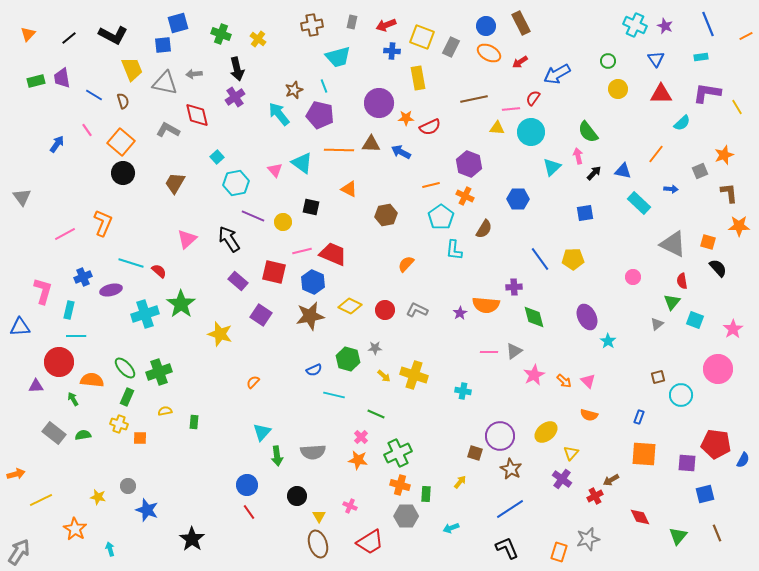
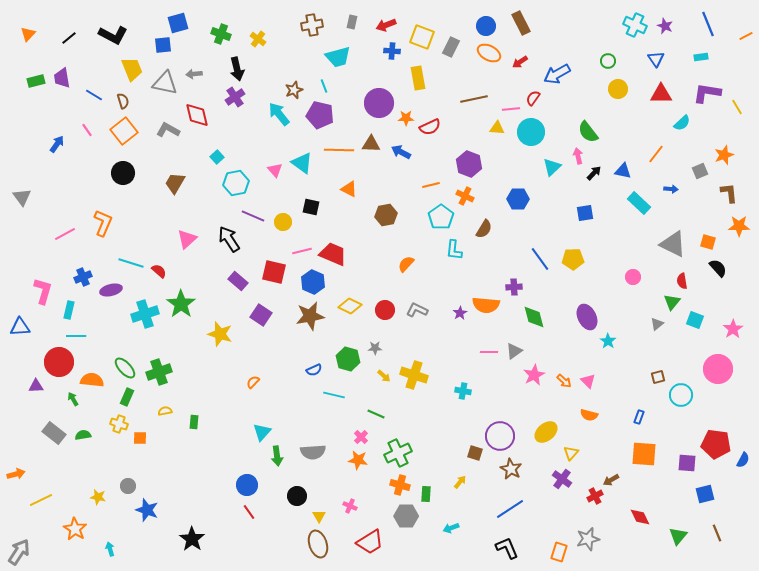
orange square at (121, 142): moved 3 px right, 11 px up; rotated 12 degrees clockwise
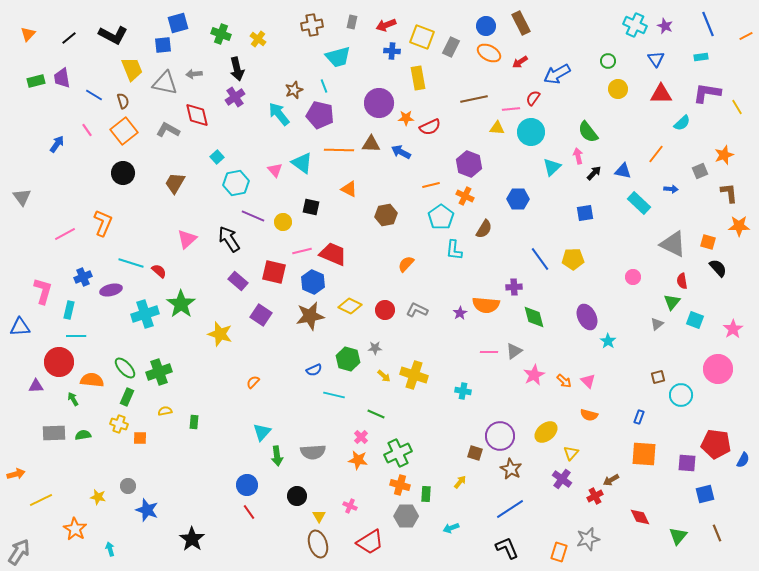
gray rectangle at (54, 433): rotated 40 degrees counterclockwise
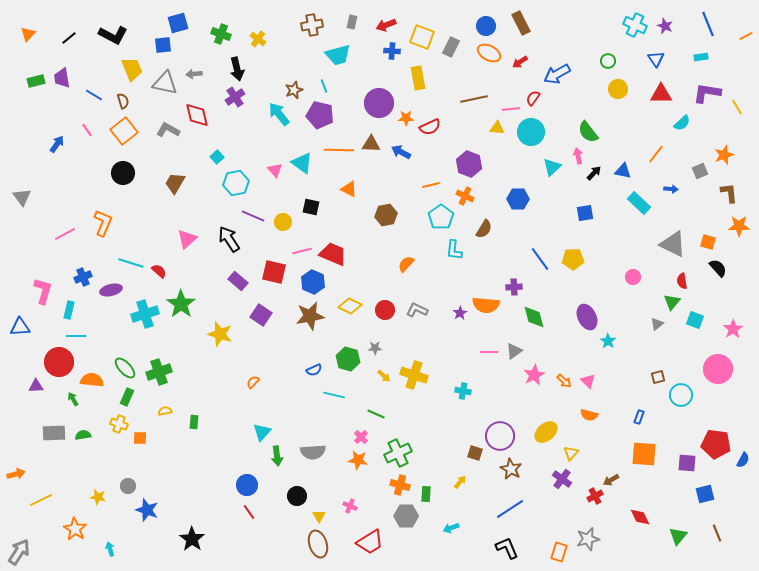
cyan trapezoid at (338, 57): moved 2 px up
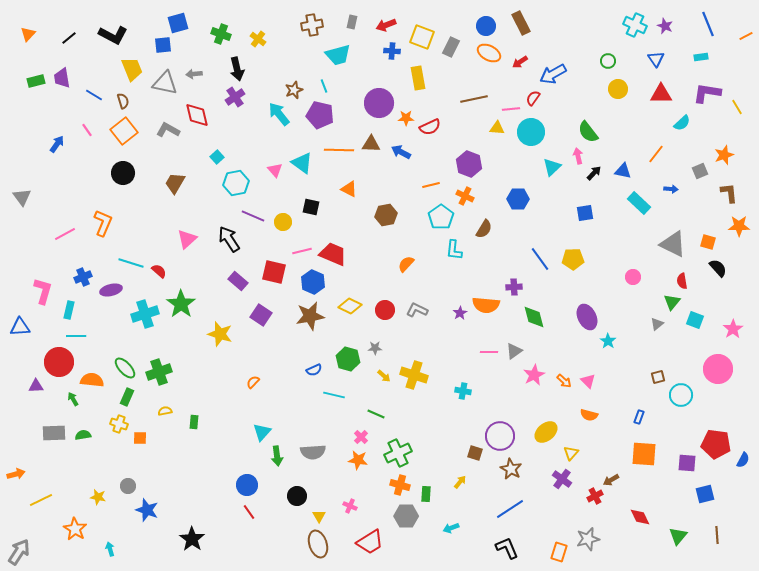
blue arrow at (557, 74): moved 4 px left
brown line at (717, 533): moved 2 px down; rotated 18 degrees clockwise
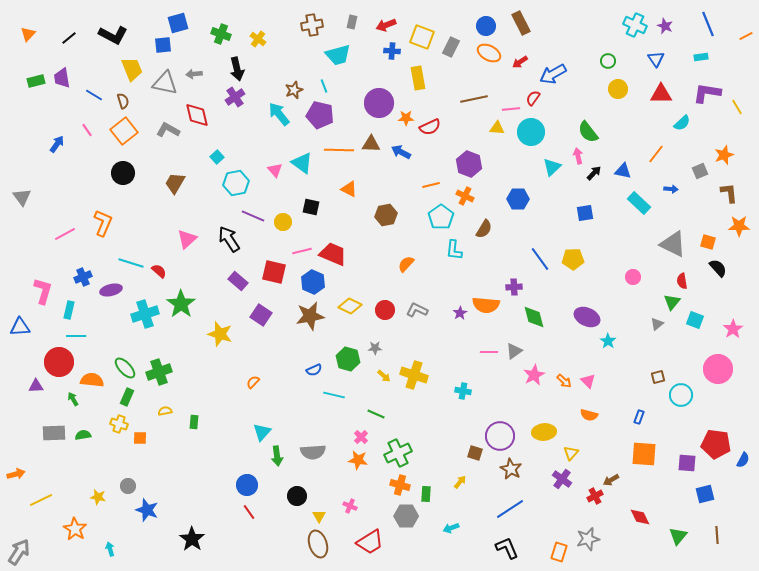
purple ellipse at (587, 317): rotated 40 degrees counterclockwise
yellow ellipse at (546, 432): moved 2 px left; rotated 35 degrees clockwise
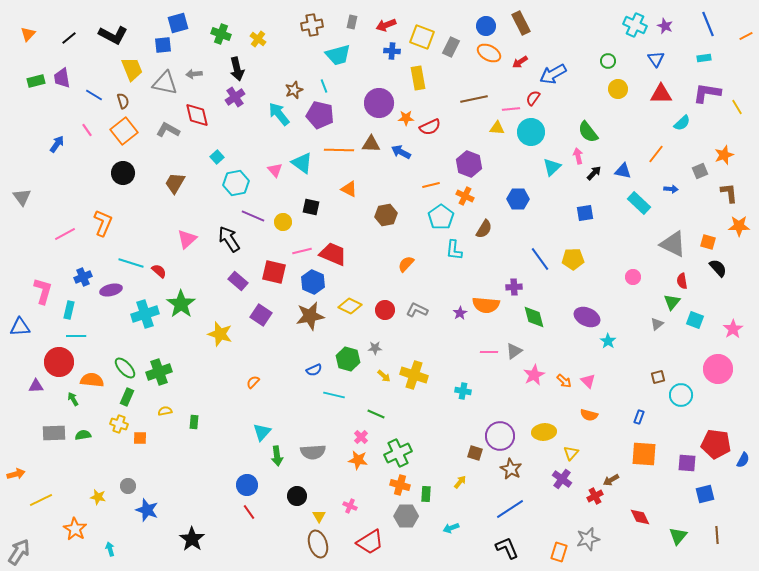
cyan rectangle at (701, 57): moved 3 px right, 1 px down
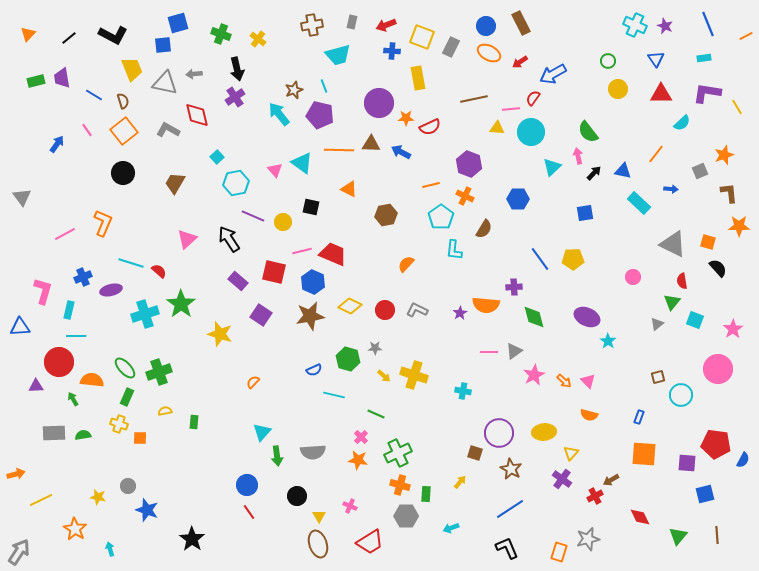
purple circle at (500, 436): moved 1 px left, 3 px up
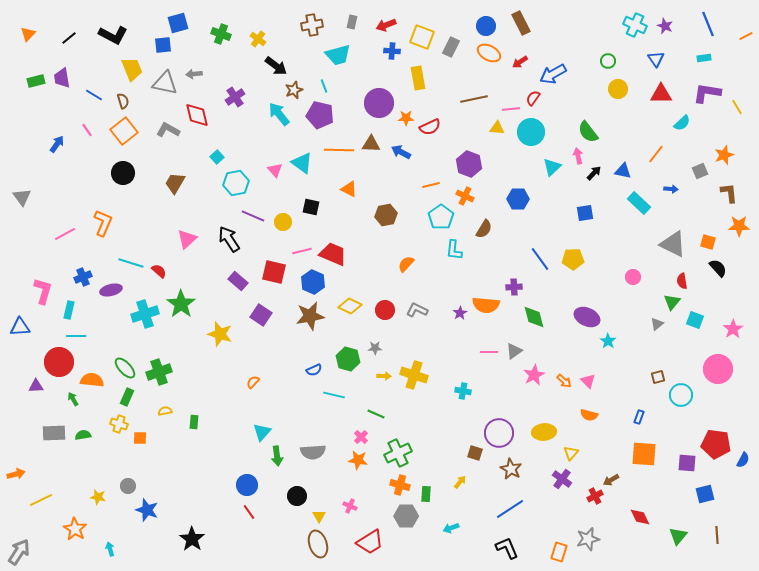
black arrow at (237, 69): moved 39 px right, 3 px up; rotated 40 degrees counterclockwise
yellow arrow at (384, 376): rotated 40 degrees counterclockwise
